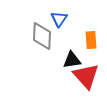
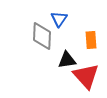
black triangle: moved 5 px left
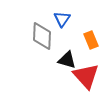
blue triangle: moved 3 px right
orange rectangle: rotated 18 degrees counterclockwise
black triangle: rotated 24 degrees clockwise
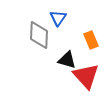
blue triangle: moved 4 px left, 1 px up
gray diamond: moved 3 px left, 1 px up
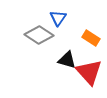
gray diamond: rotated 60 degrees counterclockwise
orange rectangle: moved 2 px up; rotated 36 degrees counterclockwise
red triangle: moved 3 px right, 4 px up
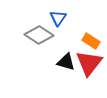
orange rectangle: moved 3 px down
black triangle: moved 1 px left, 2 px down
red triangle: moved 9 px up; rotated 20 degrees clockwise
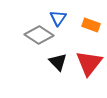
orange rectangle: moved 16 px up; rotated 12 degrees counterclockwise
black triangle: moved 8 px left; rotated 30 degrees clockwise
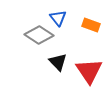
blue triangle: rotated 12 degrees counterclockwise
red triangle: moved 8 px down; rotated 12 degrees counterclockwise
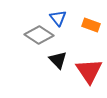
black triangle: moved 2 px up
